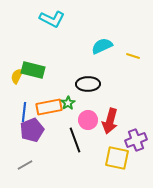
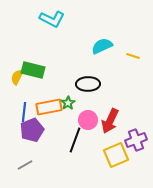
yellow semicircle: moved 1 px down
red arrow: rotated 10 degrees clockwise
black line: rotated 40 degrees clockwise
yellow square: moved 1 px left, 3 px up; rotated 35 degrees counterclockwise
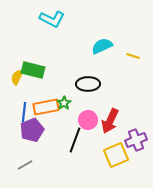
green star: moved 4 px left
orange rectangle: moved 3 px left
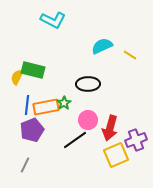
cyan L-shape: moved 1 px right, 1 px down
yellow line: moved 3 px left, 1 px up; rotated 16 degrees clockwise
blue line: moved 3 px right, 7 px up
red arrow: moved 7 px down; rotated 10 degrees counterclockwise
black line: rotated 35 degrees clockwise
gray line: rotated 35 degrees counterclockwise
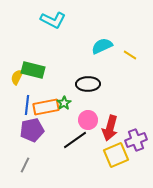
purple pentagon: rotated 10 degrees clockwise
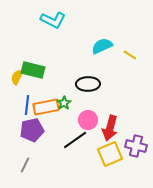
purple cross: moved 6 px down; rotated 35 degrees clockwise
yellow square: moved 6 px left, 1 px up
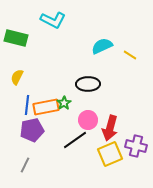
green rectangle: moved 17 px left, 32 px up
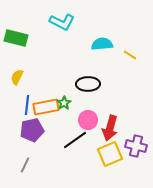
cyan L-shape: moved 9 px right, 2 px down
cyan semicircle: moved 2 px up; rotated 20 degrees clockwise
